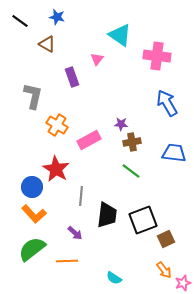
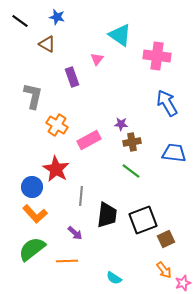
orange L-shape: moved 1 px right
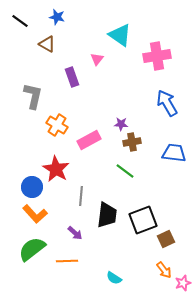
pink cross: rotated 16 degrees counterclockwise
green line: moved 6 px left
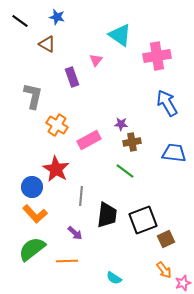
pink triangle: moved 1 px left, 1 px down
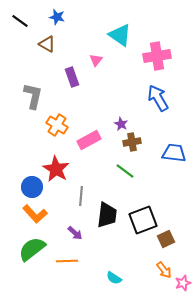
blue arrow: moved 9 px left, 5 px up
purple star: rotated 24 degrees clockwise
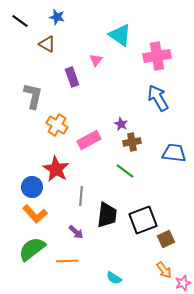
purple arrow: moved 1 px right, 1 px up
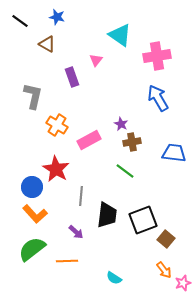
brown square: rotated 24 degrees counterclockwise
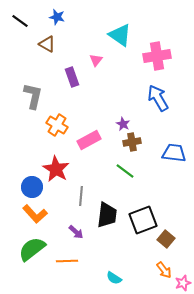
purple star: moved 2 px right
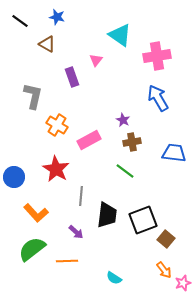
purple star: moved 4 px up
blue circle: moved 18 px left, 10 px up
orange L-shape: moved 1 px right, 1 px up
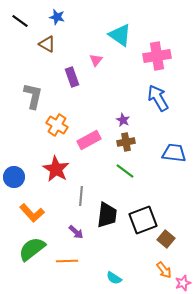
brown cross: moved 6 px left
orange L-shape: moved 4 px left
